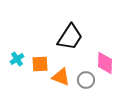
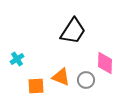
black trapezoid: moved 3 px right, 6 px up
orange square: moved 4 px left, 22 px down
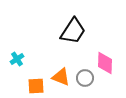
gray circle: moved 1 px left, 2 px up
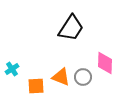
black trapezoid: moved 2 px left, 3 px up
cyan cross: moved 5 px left, 10 px down
gray circle: moved 2 px left, 1 px up
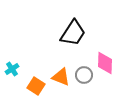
black trapezoid: moved 2 px right, 5 px down
gray circle: moved 1 px right, 2 px up
orange square: rotated 36 degrees clockwise
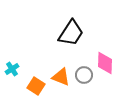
black trapezoid: moved 2 px left
